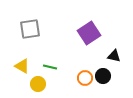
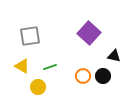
gray square: moved 7 px down
purple square: rotated 15 degrees counterclockwise
green line: rotated 32 degrees counterclockwise
orange circle: moved 2 px left, 2 px up
yellow circle: moved 3 px down
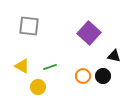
gray square: moved 1 px left, 10 px up; rotated 15 degrees clockwise
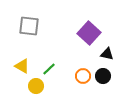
black triangle: moved 7 px left, 2 px up
green line: moved 1 px left, 2 px down; rotated 24 degrees counterclockwise
yellow circle: moved 2 px left, 1 px up
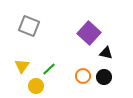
gray square: rotated 15 degrees clockwise
black triangle: moved 1 px left, 1 px up
yellow triangle: rotated 35 degrees clockwise
black circle: moved 1 px right, 1 px down
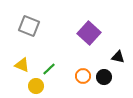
black triangle: moved 12 px right, 4 px down
yellow triangle: moved 1 px up; rotated 42 degrees counterclockwise
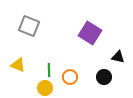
purple square: moved 1 px right; rotated 10 degrees counterclockwise
yellow triangle: moved 4 px left
green line: moved 1 px down; rotated 48 degrees counterclockwise
orange circle: moved 13 px left, 1 px down
yellow circle: moved 9 px right, 2 px down
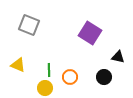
gray square: moved 1 px up
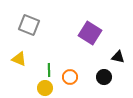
yellow triangle: moved 1 px right, 6 px up
